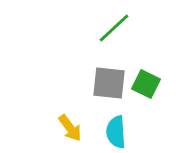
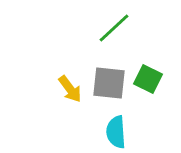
green square: moved 2 px right, 5 px up
yellow arrow: moved 39 px up
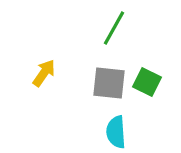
green line: rotated 18 degrees counterclockwise
green square: moved 1 px left, 3 px down
yellow arrow: moved 26 px left, 16 px up; rotated 108 degrees counterclockwise
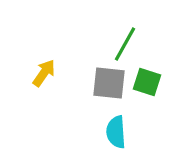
green line: moved 11 px right, 16 px down
green square: rotated 8 degrees counterclockwise
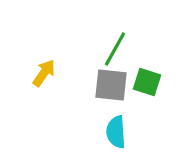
green line: moved 10 px left, 5 px down
gray square: moved 2 px right, 2 px down
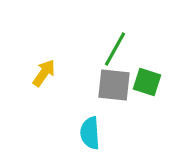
gray square: moved 3 px right
cyan semicircle: moved 26 px left, 1 px down
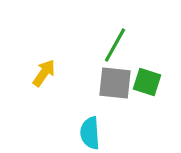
green line: moved 4 px up
gray square: moved 1 px right, 2 px up
